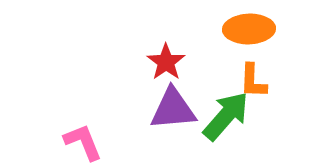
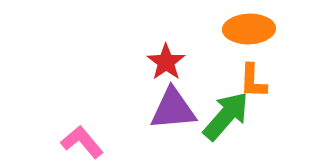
pink L-shape: moved 1 px left; rotated 18 degrees counterclockwise
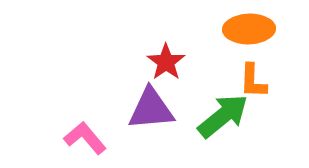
purple triangle: moved 22 px left
green arrow: moved 3 px left; rotated 10 degrees clockwise
pink L-shape: moved 3 px right, 4 px up
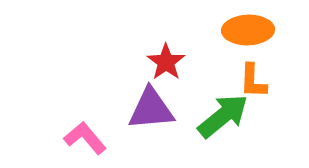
orange ellipse: moved 1 px left, 1 px down
